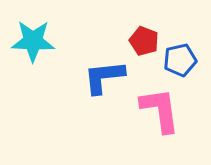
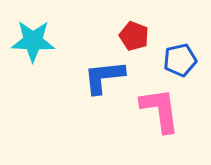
red pentagon: moved 10 px left, 5 px up
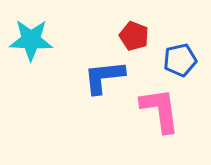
cyan star: moved 2 px left, 1 px up
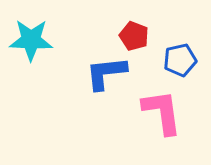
blue L-shape: moved 2 px right, 4 px up
pink L-shape: moved 2 px right, 2 px down
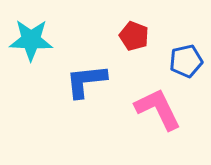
blue pentagon: moved 6 px right, 1 px down
blue L-shape: moved 20 px left, 8 px down
pink L-shape: moved 4 px left, 3 px up; rotated 18 degrees counterclockwise
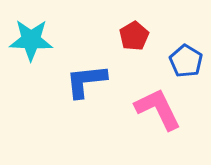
red pentagon: rotated 20 degrees clockwise
blue pentagon: rotated 28 degrees counterclockwise
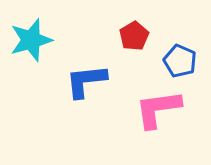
cyan star: rotated 18 degrees counterclockwise
blue pentagon: moved 6 px left; rotated 8 degrees counterclockwise
pink L-shape: rotated 72 degrees counterclockwise
